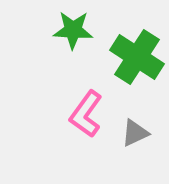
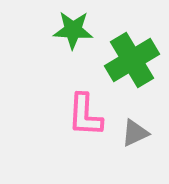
green cross: moved 5 px left, 3 px down; rotated 26 degrees clockwise
pink L-shape: moved 1 px left, 1 px down; rotated 33 degrees counterclockwise
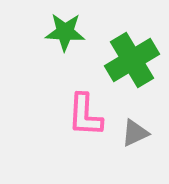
green star: moved 8 px left, 2 px down
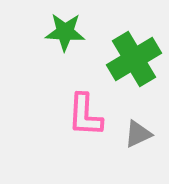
green cross: moved 2 px right, 1 px up
gray triangle: moved 3 px right, 1 px down
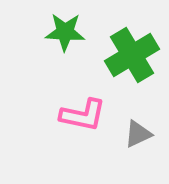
green cross: moved 2 px left, 4 px up
pink L-shape: moved 2 px left; rotated 81 degrees counterclockwise
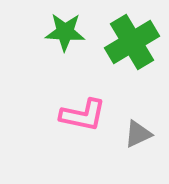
green cross: moved 13 px up
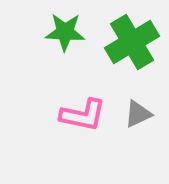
gray triangle: moved 20 px up
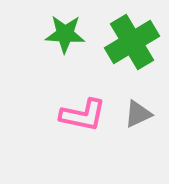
green star: moved 2 px down
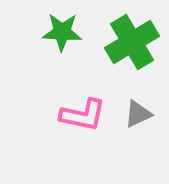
green star: moved 3 px left, 2 px up
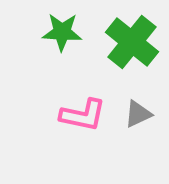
green cross: rotated 20 degrees counterclockwise
